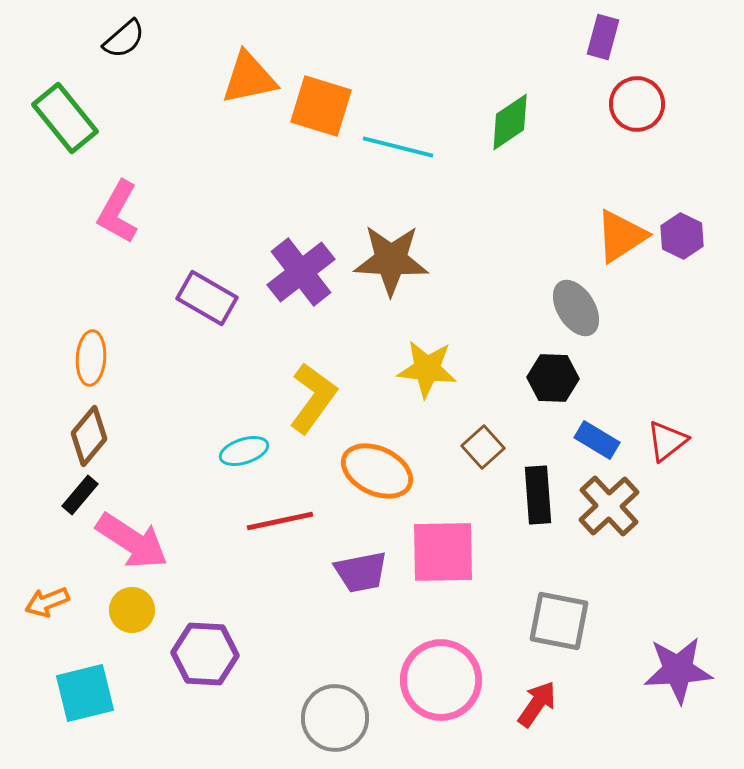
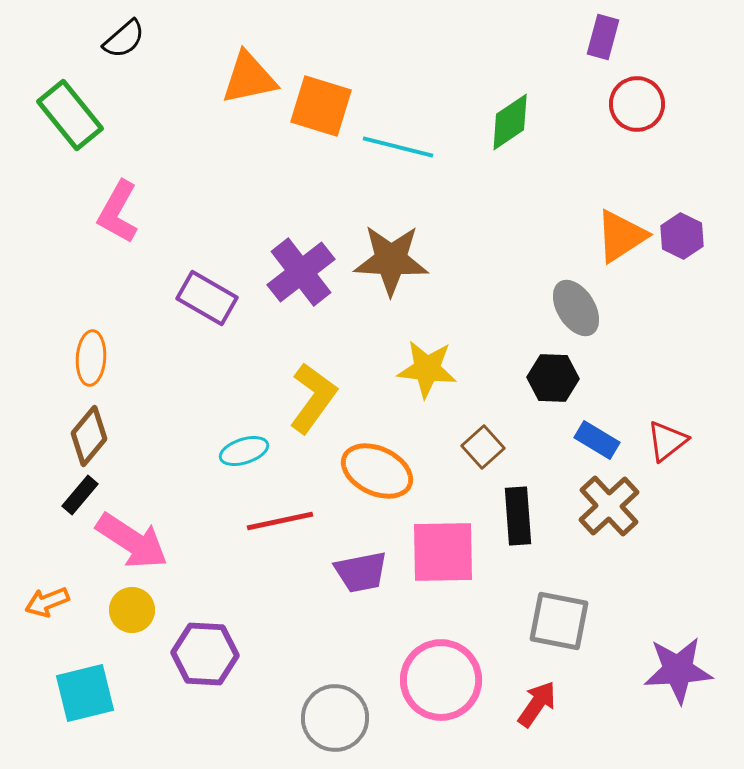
green rectangle at (65, 118): moved 5 px right, 3 px up
black rectangle at (538, 495): moved 20 px left, 21 px down
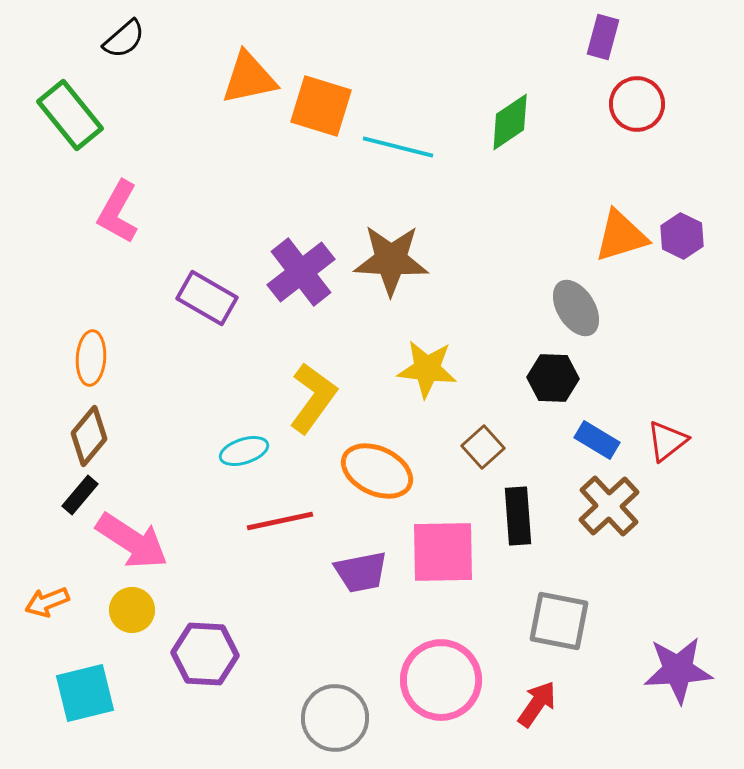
orange triangle at (621, 236): rotated 16 degrees clockwise
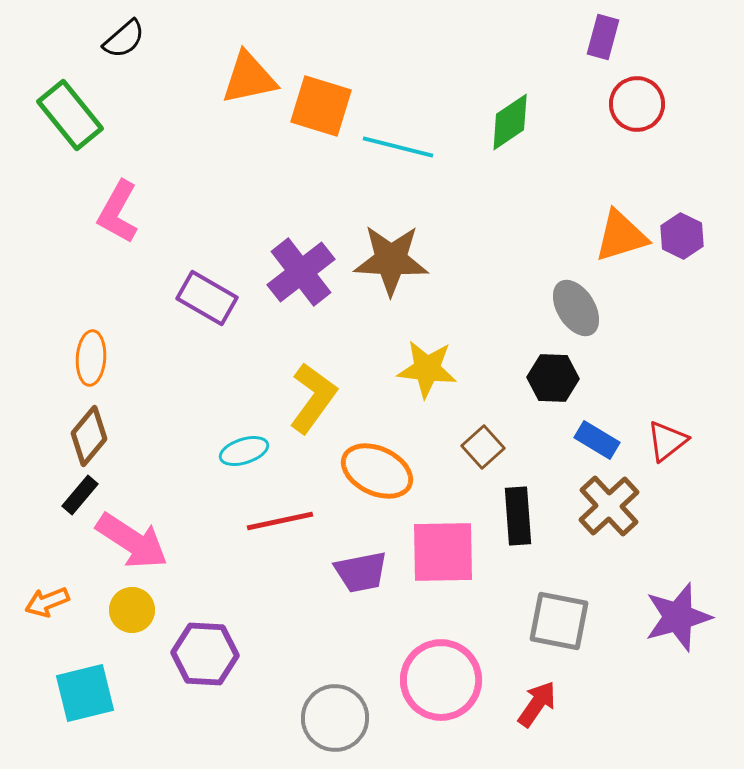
purple star at (678, 670): moved 53 px up; rotated 12 degrees counterclockwise
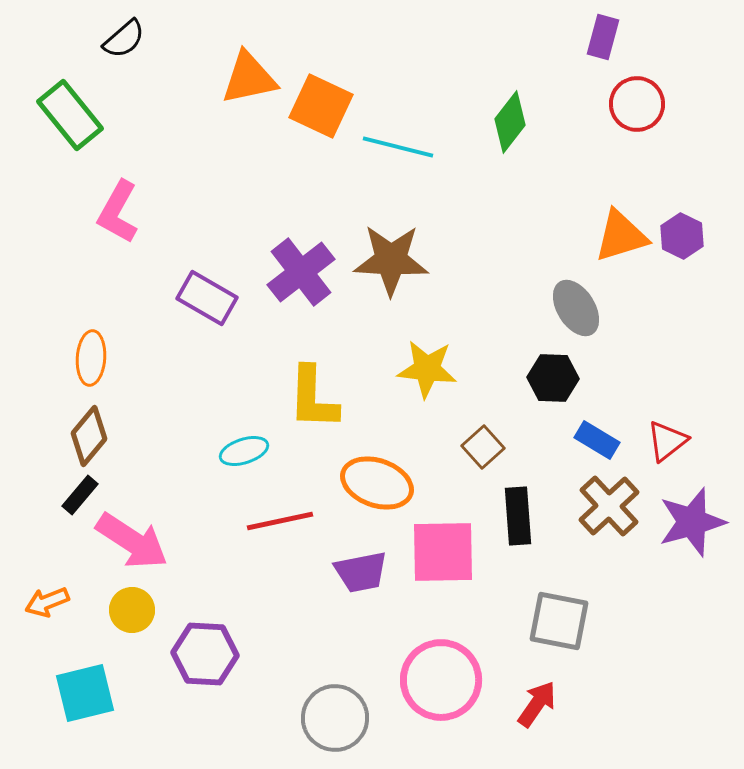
orange square at (321, 106): rotated 8 degrees clockwise
green diamond at (510, 122): rotated 18 degrees counterclockwise
yellow L-shape at (313, 398): rotated 146 degrees clockwise
orange ellipse at (377, 471): moved 12 px down; rotated 6 degrees counterclockwise
purple star at (678, 617): moved 14 px right, 95 px up
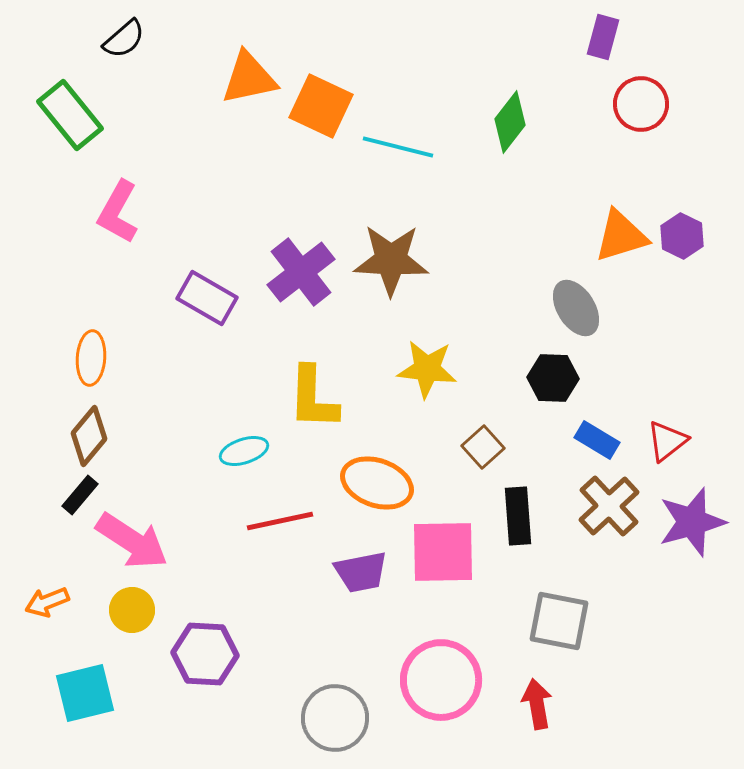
red circle at (637, 104): moved 4 px right
red arrow at (537, 704): rotated 45 degrees counterclockwise
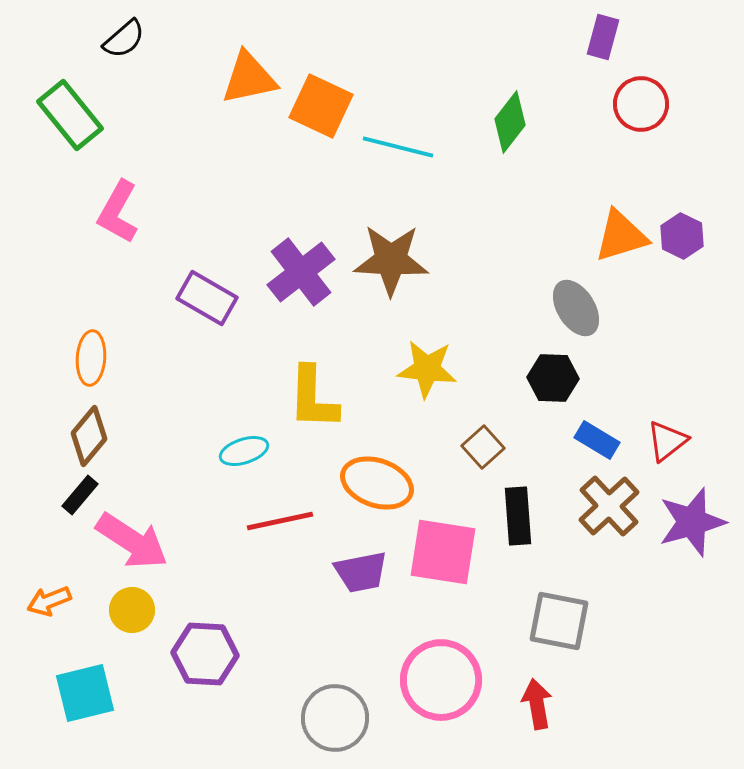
pink square at (443, 552): rotated 10 degrees clockwise
orange arrow at (47, 602): moved 2 px right, 1 px up
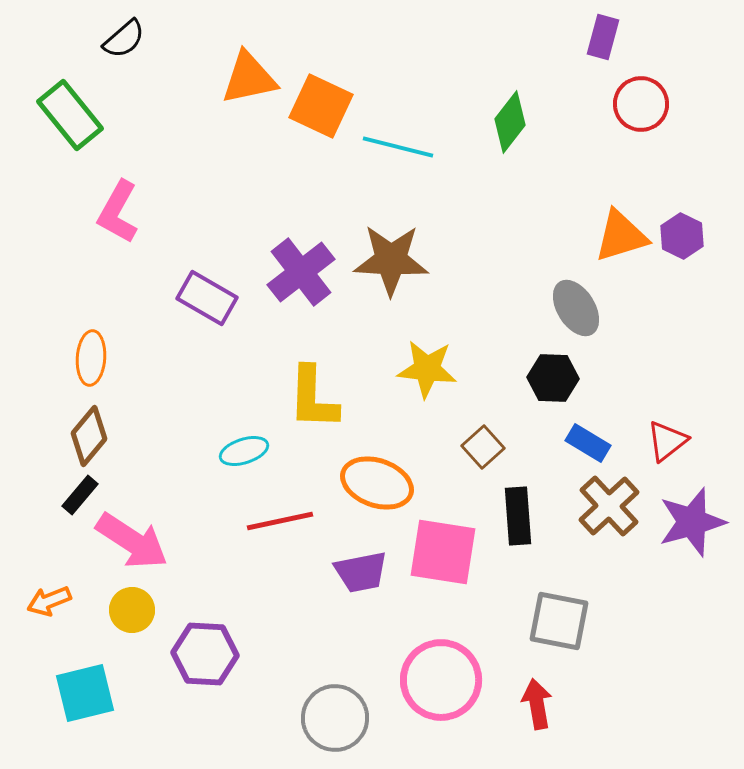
blue rectangle at (597, 440): moved 9 px left, 3 px down
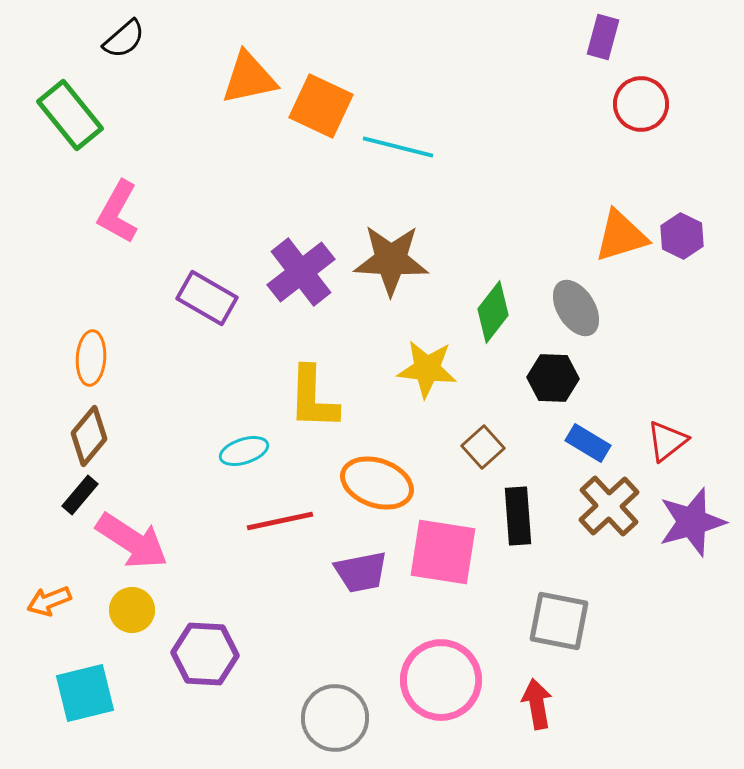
green diamond at (510, 122): moved 17 px left, 190 px down
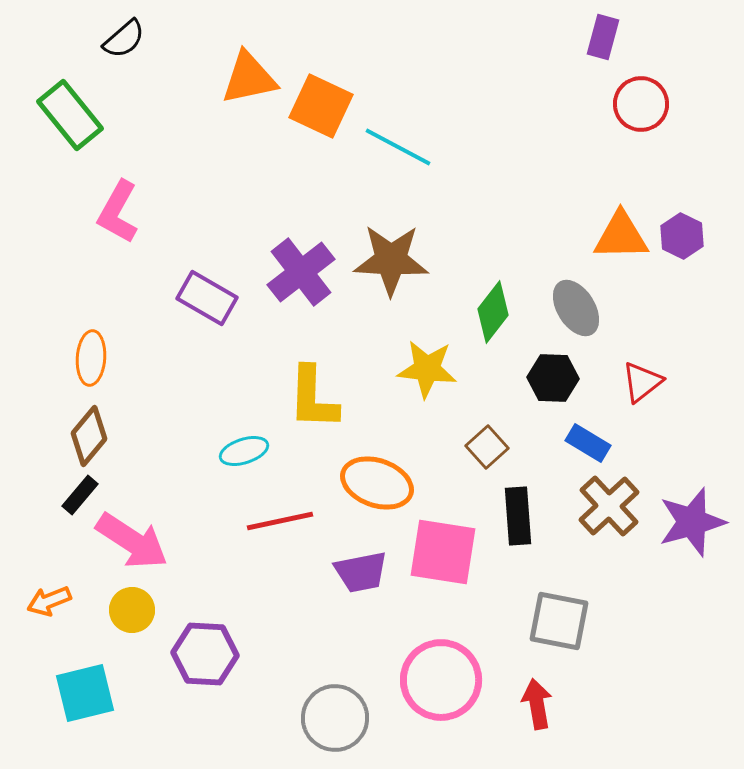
cyan line at (398, 147): rotated 14 degrees clockwise
orange triangle at (621, 236): rotated 16 degrees clockwise
red triangle at (667, 441): moved 25 px left, 59 px up
brown square at (483, 447): moved 4 px right
